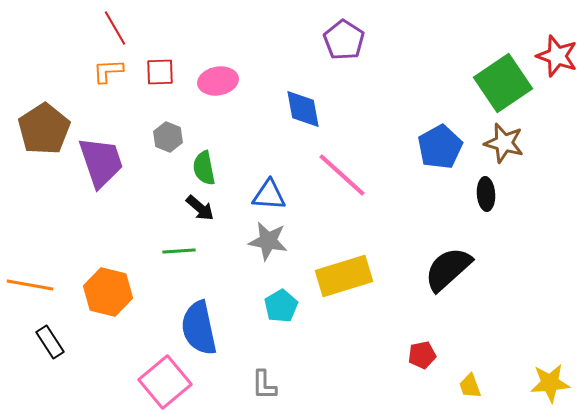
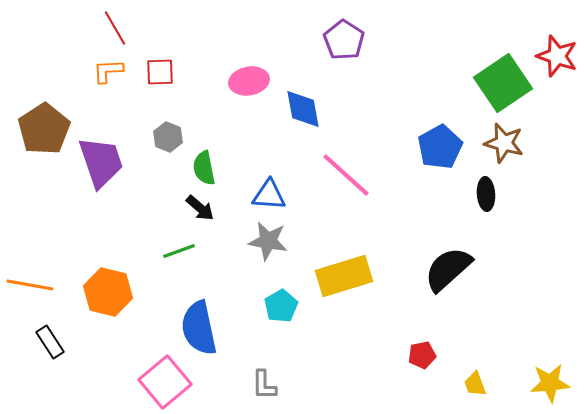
pink ellipse: moved 31 px right
pink line: moved 4 px right
green line: rotated 16 degrees counterclockwise
yellow trapezoid: moved 5 px right, 2 px up
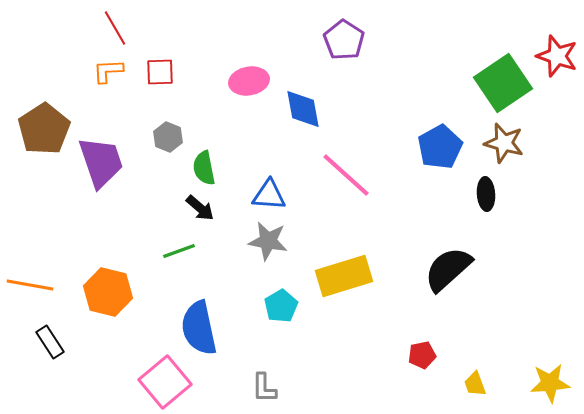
gray L-shape: moved 3 px down
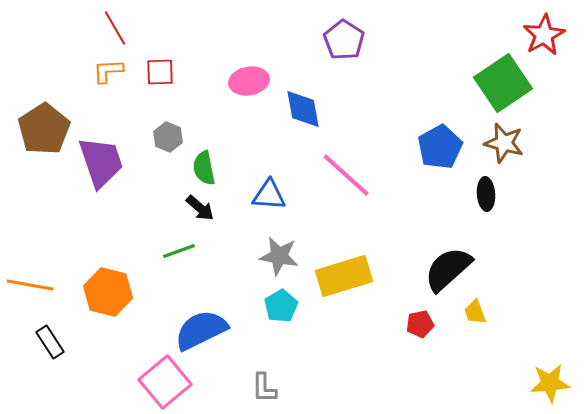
red star: moved 13 px left, 21 px up; rotated 24 degrees clockwise
gray star: moved 11 px right, 15 px down
blue semicircle: moved 2 px right, 2 px down; rotated 76 degrees clockwise
red pentagon: moved 2 px left, 31 px up
yellow trapezoid: moved 72 px up
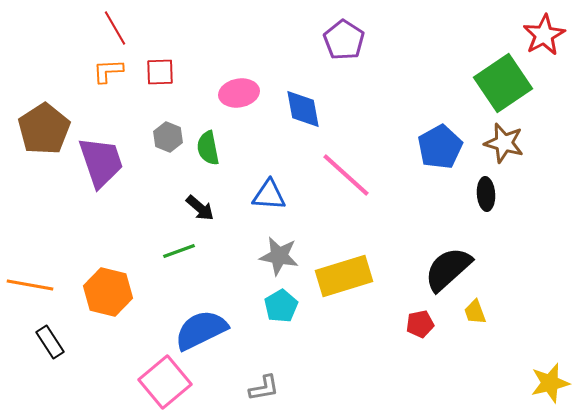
pink ellipse: moved 10 px left, 12 px down
green semicircle: moved 4 px right, 20 px up
yellow star: rotated 9 degrees counterclockwise
gray L-shape: rotated 100 degrees counterclockwise
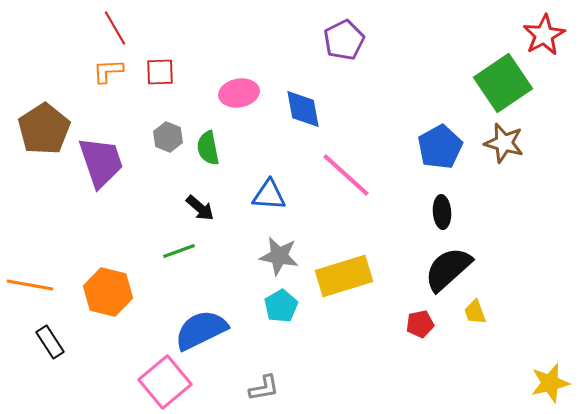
purple pentagon: rotated 12 degrees clockwise
black ellipse: moved 44 px left, 18 px down
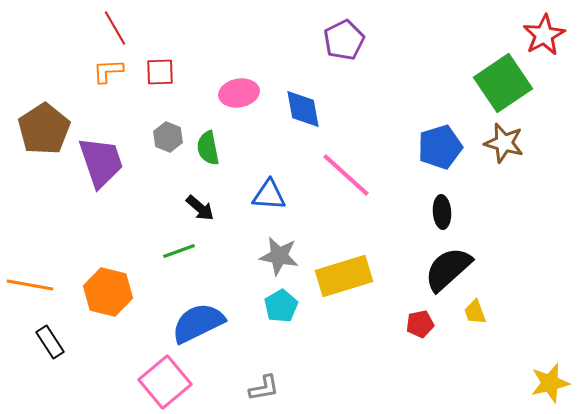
blue pentagon: rotated 12 degrees clockwise
blue semicircle: moved 3 px left, 7 px up
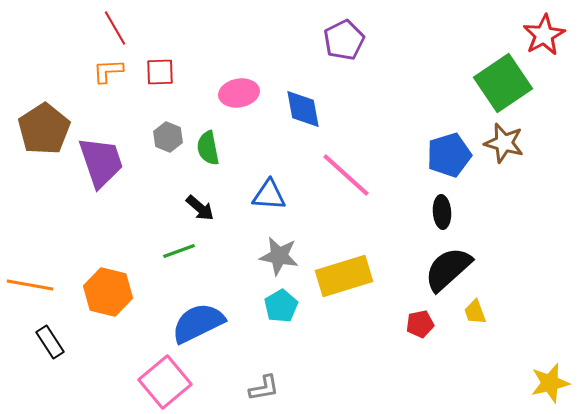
blue pentagon: moved 9 px right, 8 px down
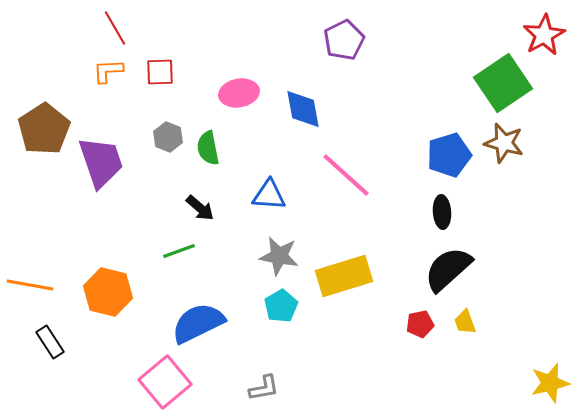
yellow trapezoid: moved 10 px left, 10 px down
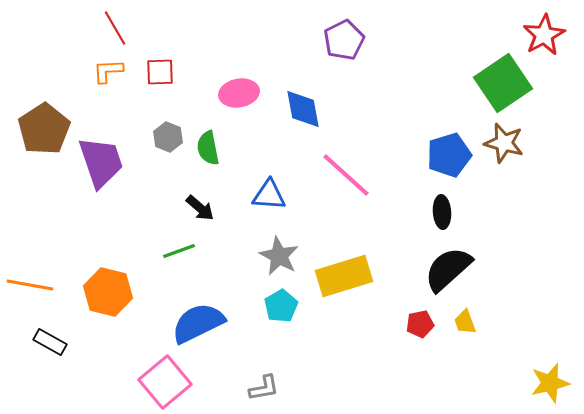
gray star: rotated 18 degrees clockwise
black rectangle: rotated 28 degrees counterclockwise
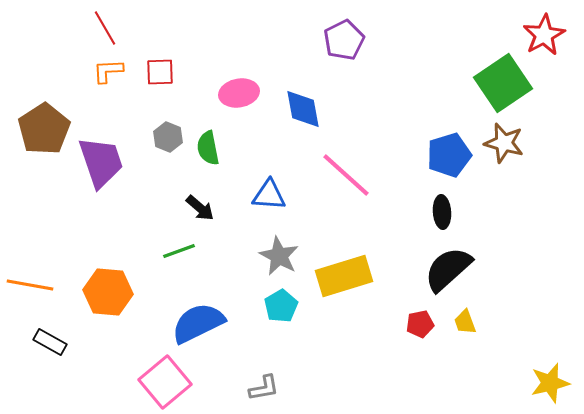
red line: moved 10 px left
orange hexagon: rotated 9 degrees counterclockwise
